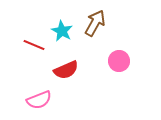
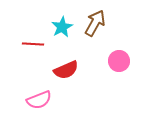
cyan star: moved 4 px up; rotated 15 degrees clockwise
red line: moved 1 px left, 1 px up; rotated 20 degrees counterclockwise
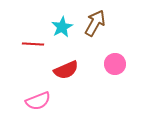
pink circle: moved 4 px left, 3 px down
pink semicircle: moved 1 px left, 1 px down
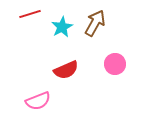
red line: moved 3 px left, 30 px up; rotated 20 degrees counterclockwise
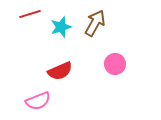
cyan star: moved 1 px left; rotated 10 degrees clockwise
red semicircle: moved 6 px left, 1 px down
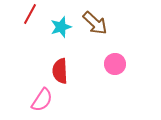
red line: rotated 45 degrees counterclockwise
brown arrow: rotated 104 degrees clockwise
red semicircle: rotated 110 degrees clockwise
pink semicircle: moved 4 px right, 1 px up; rotated 35 degrees counterclockwise
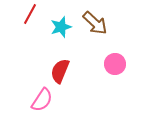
red semicircle: rotated 25 degrees clockwise
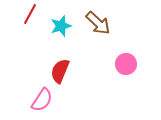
brown arrow: moved 3 px right
cyan star: moved 1 px up
pink circle: moved 11 px right
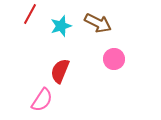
brown arrow: rotated 16 degrees counterclockwise
pink circle: moved 12 px left, 5 px up
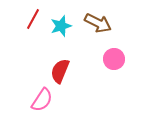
red line: moved 3 px right, 5 px down
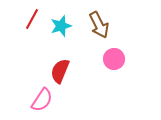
red line: moved 1 px left
brown arrow: moved 1 px right, 2 px down; rotated 36 degrees clockwise
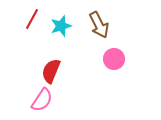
red semicircle: moved 9 px left
